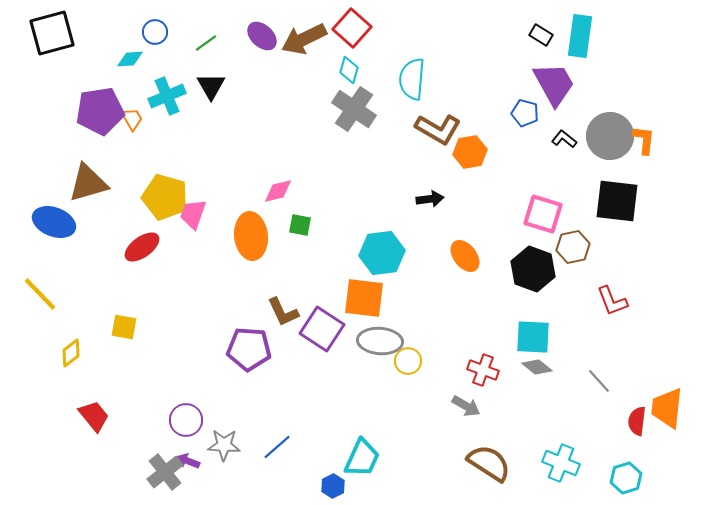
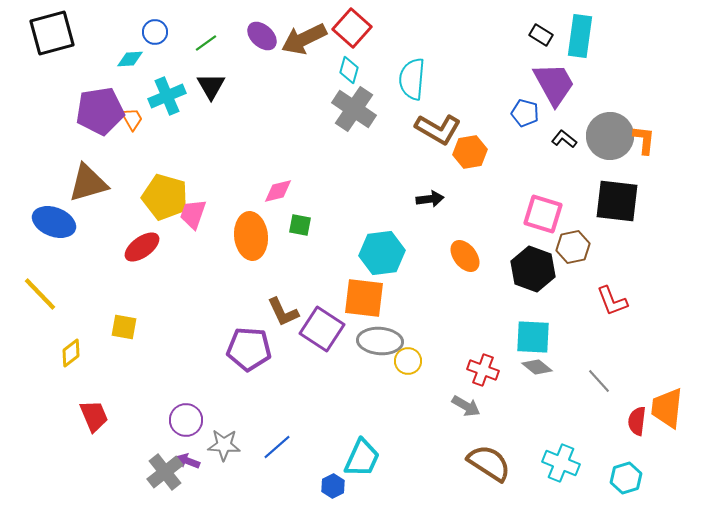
red trapezoid at (94, 416): rotated 16 degrees clockwise
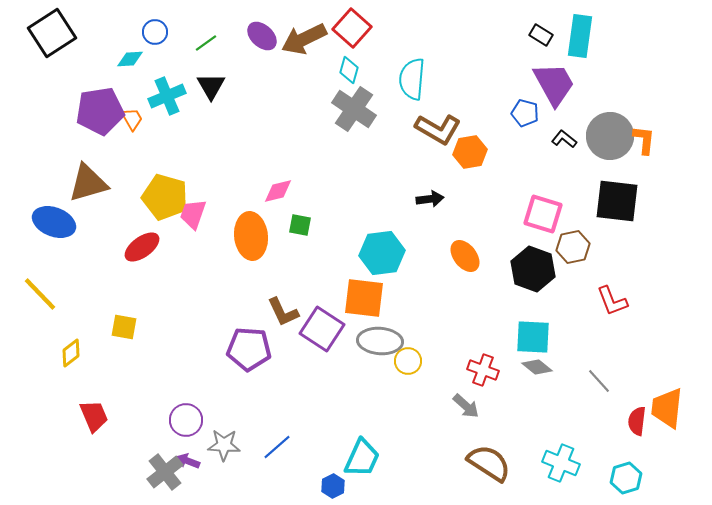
black square at (52, 33): rotated 18 degrees counterclockwise
gray arrow at (466, 406): rotated 12 degrees clockwise
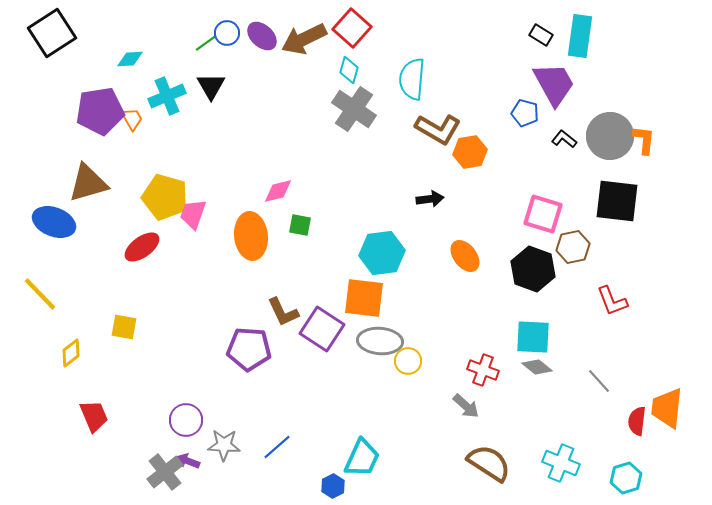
blue circle at (155, 32): moved 72 px right, 1 px down
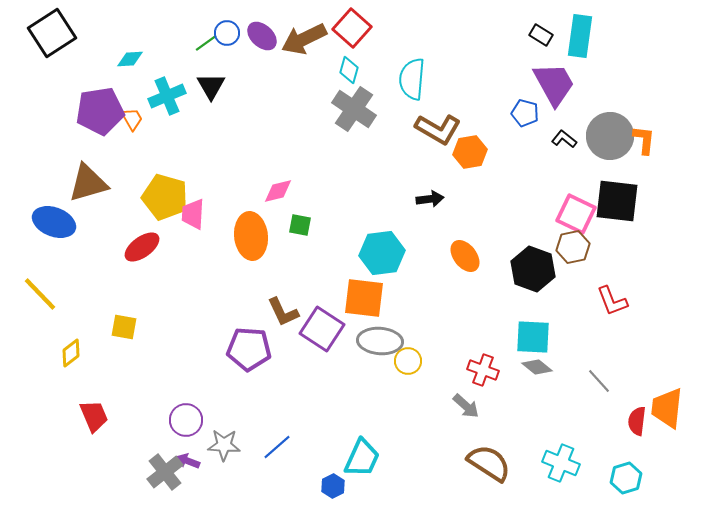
pink trapezoid at (193, 214): rotated 16 degrees counterclockwise
pink square at (543, 214): moved 33 px right; rotated 9 degrees clockwise
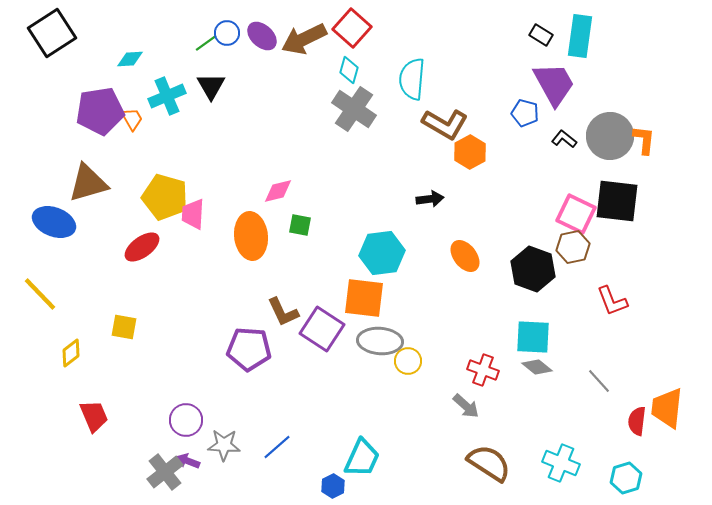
brown L-shape at (438, 129): moved 7 px right, 5 px up
orange hexagon at (470, 152): rotated 20 degrees counterclockwise
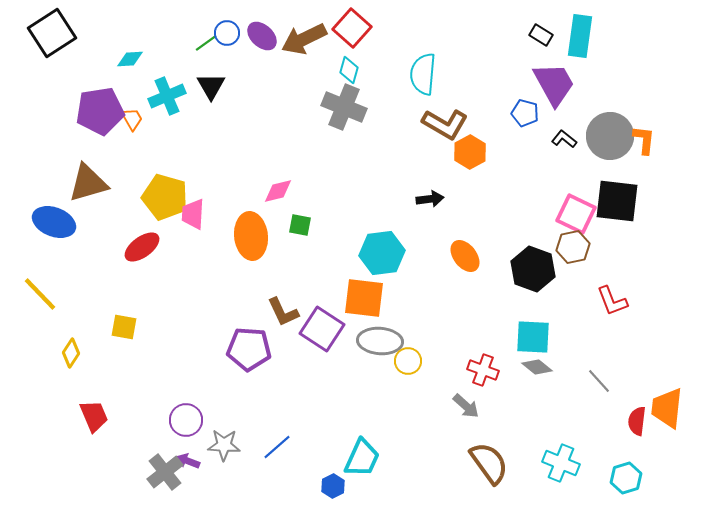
cyan semicircle at (412, 79): moved 11 px right, 5 px up
gray cross at (354, 109): moved 10 px left, 2 px up; rotated 12 degrees counterclockwise
yellow diamond at (71, 353): rotated 20 degrees counterclockwise
brown semicircle at (489, 463): rotated 21 degrees clockwise
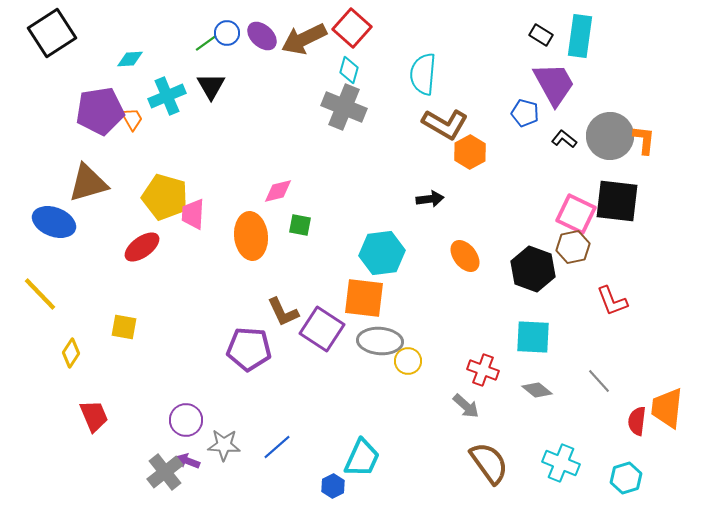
gray diamond at (537, 367): moved 23 px down
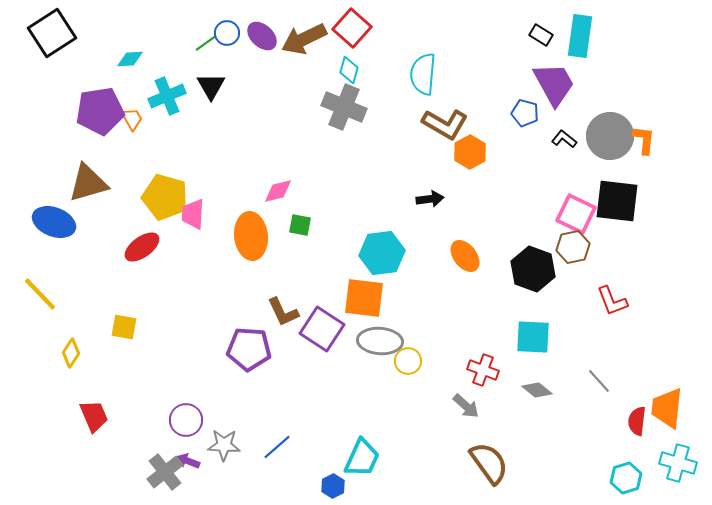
cyan cross at (561, 463): moved 117 px right; rotated 6 degrees counterclockwise
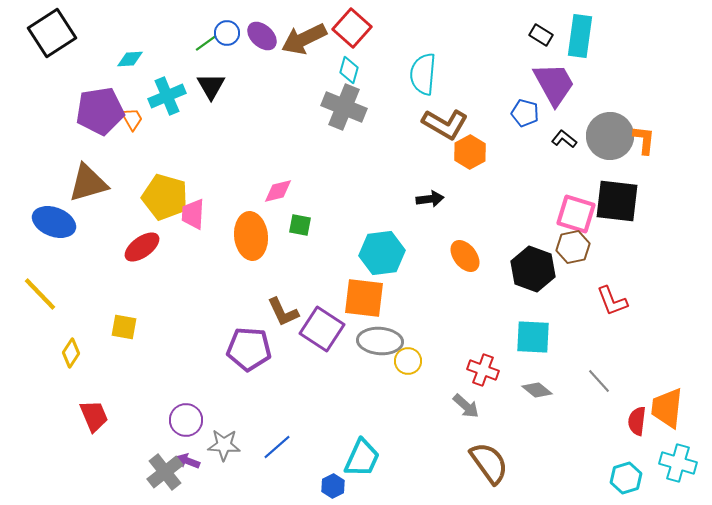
pink square at (576, 214): rotated 9 degrees counterclockwise
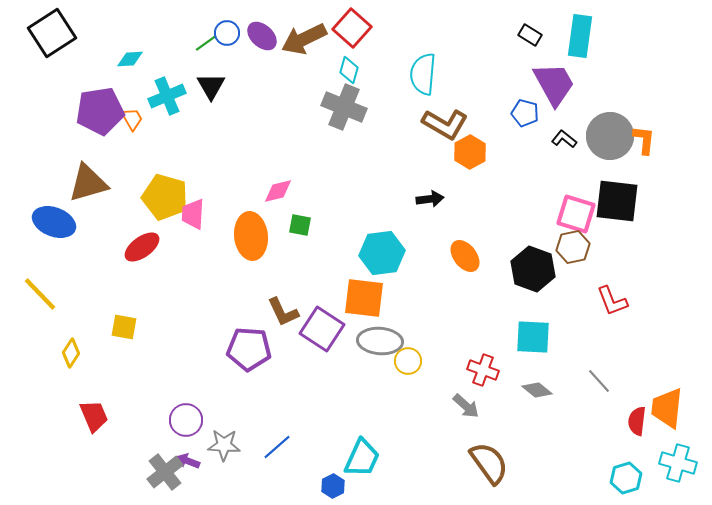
black rectangle at (541, 35): moved 11 px left
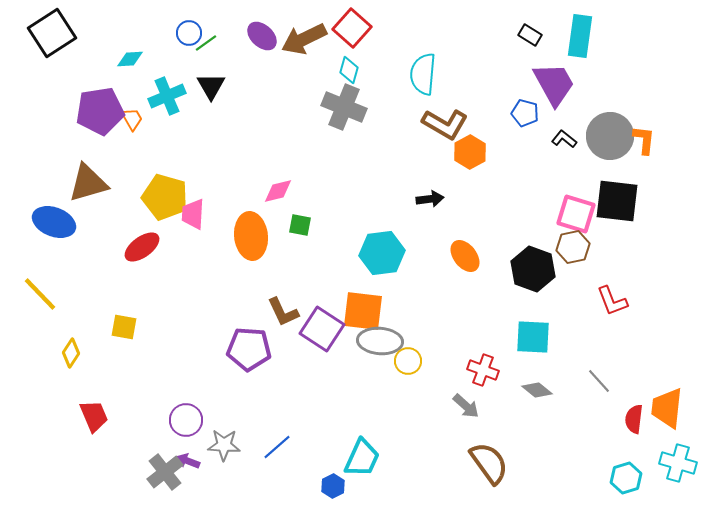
blue circle at (227, 33): moved 38 px left
orange square at (364, 298): moved 1 px left, 13 px down
red semicircle at (637, 421): moved 3 px left, 2 px up
